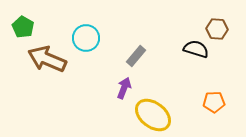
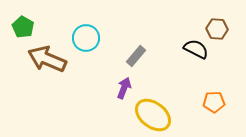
black semicircle: rotated 10 degrees clockwise
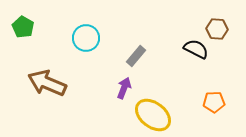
brown arrow: moved 24 px down
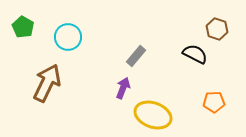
brown hexagon: rotated 15 degrees clockwise
cyan circle: moved 18 px left, 1 px up
black semicircle: moved 1 px left, 5 px down
brown arrow: rotated 93 degrees clockwise
purple arrow: moved 1 px left
yellow ellipse: rotated 18 degrees counterclockwise
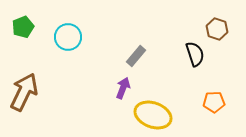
green pentagon: rotated 20 degrees clockwise
black semicircle: rotated 45 degrees clockwise
brown arrow: moved 23 px left, 9 px down
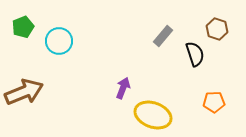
cyan circle: moved 9 px left, 4 px down
gray rectangle: moved 27 px right, 20 px up
brown arrow: rotated 42 degrees clockwise
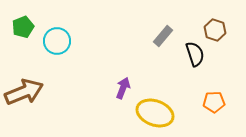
brown hexagon: moved 2 px left, 1 px down
cyan circle: moved 2 px left
yellow ellipse: moved 2 px right, 2 px up
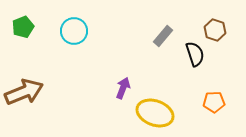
cyan circle: moved 17 px right, 10 px up
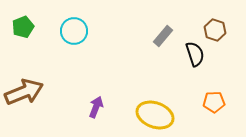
purple arrow: moved 27 px left, 19 px down
yellow ellipse: moved 2 px down
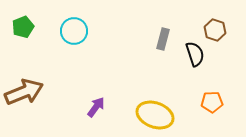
gray rectangle: moved 3 px down; rotated 25 degrees counterclockwise
orange pentagon: moved 2 px left
purple arrow: rotated 15 degrees clockwise
